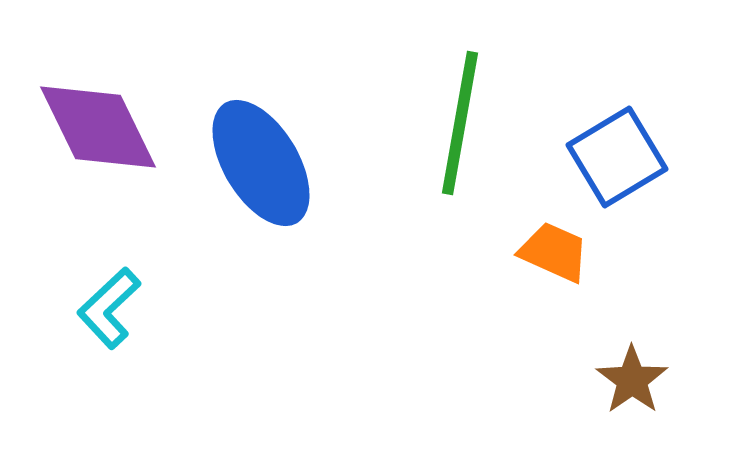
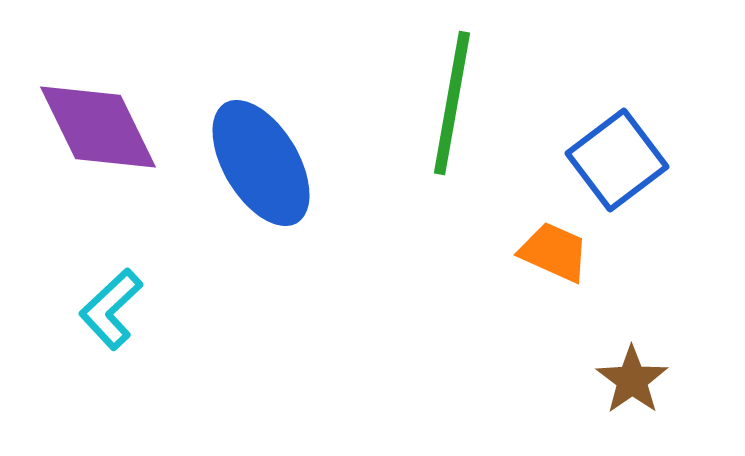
green line: moved 8 px left, 20 px up
blue square: moved 3 px down; rotated 6 degrees counterclockwise
cyan L-shape: moved 2 px right, 1 px down
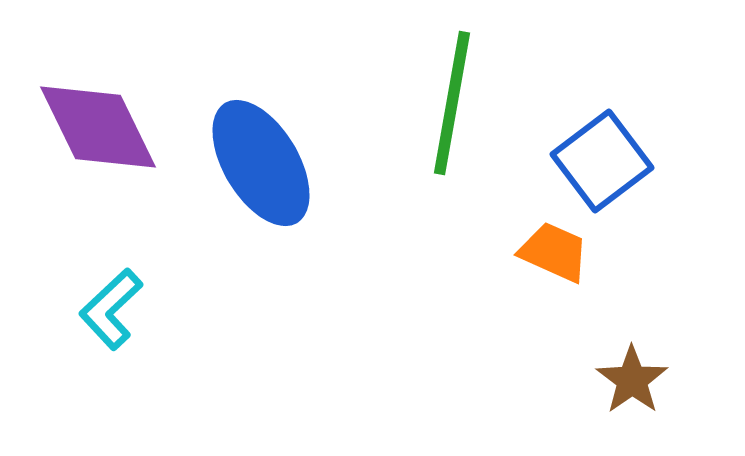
blue square: moved 15 px left, 1 px down
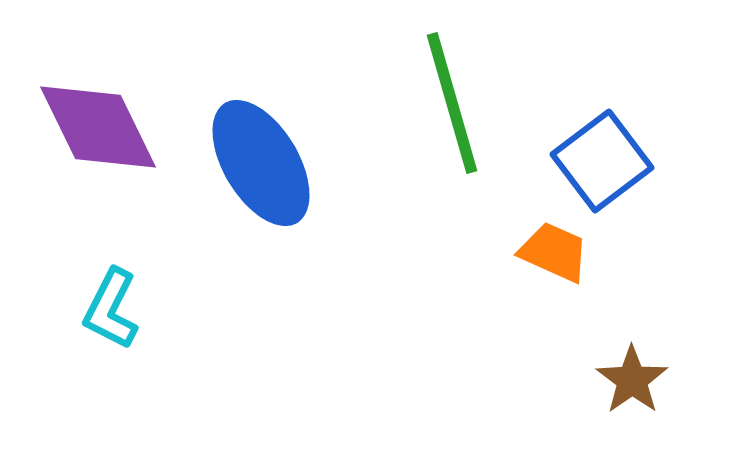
green line: rotated 26 degrees counterclockwise
cyan L-shape: rotated 20 degrees counterclockwise
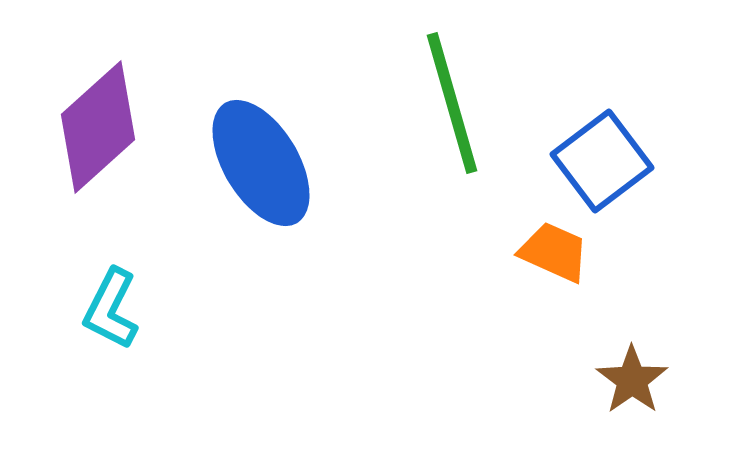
purple diamond: rotated 74 degrees clockwise
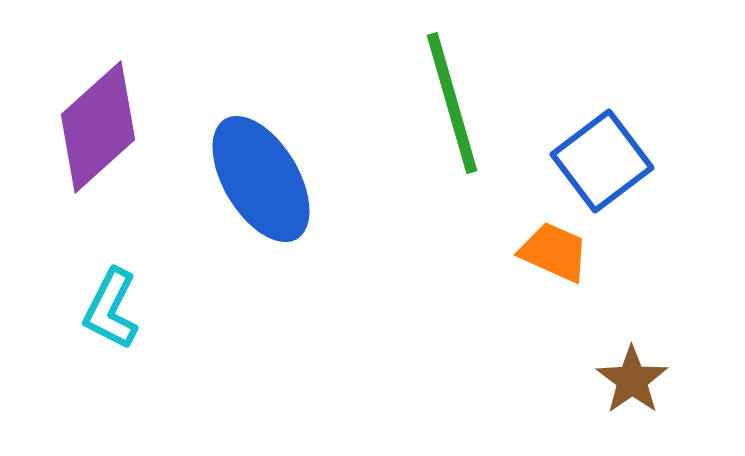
blue ellipse: moved 16 px down
